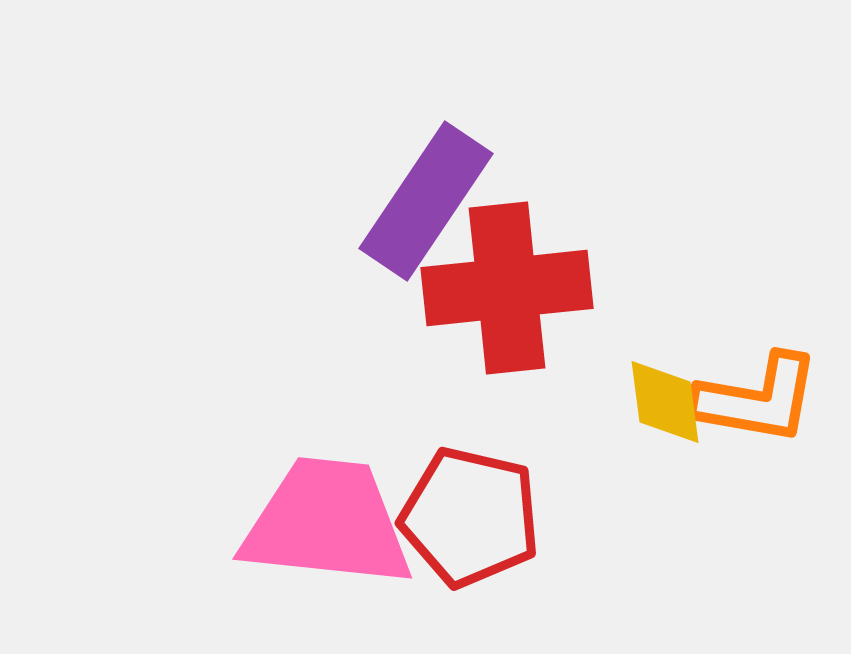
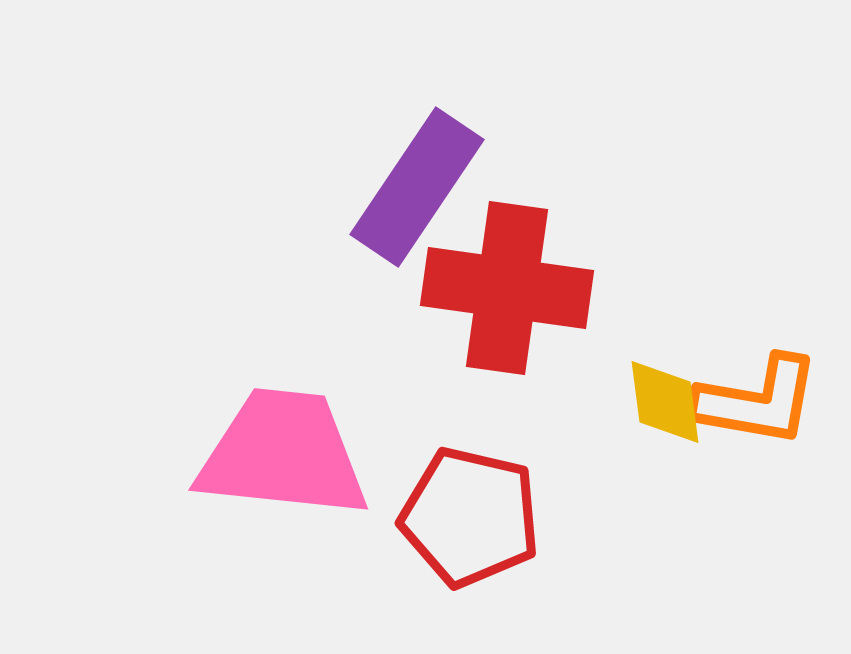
purple rectangle: moved 9 px left, 14 px up
red cross: rotated 14 degrees clockwise
orange L-shape: moved 2 px down
pink trapezoid: moved 44 px left, 69 px up
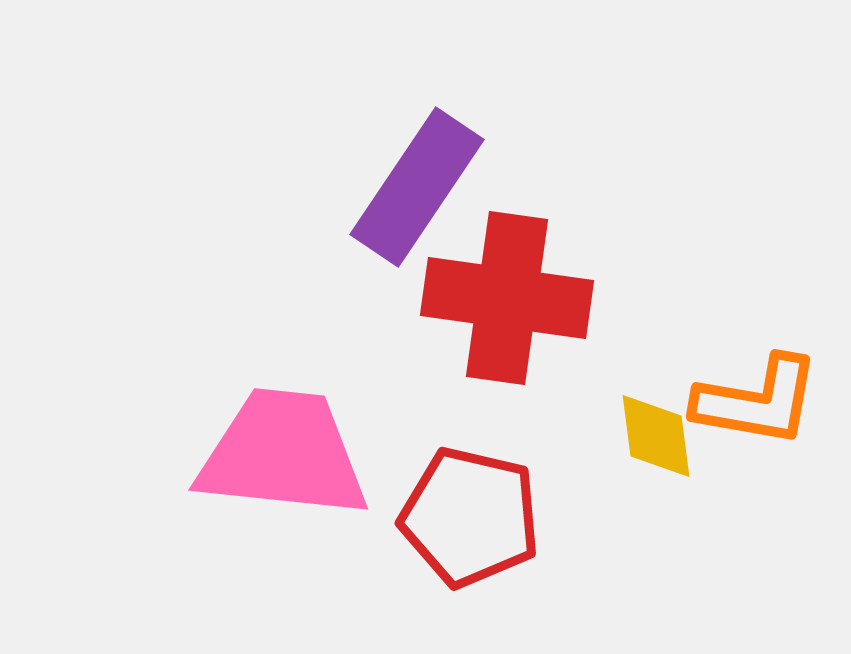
red cross: moved 10 px down
yellow diamond: moved 9 px left, 34 px down
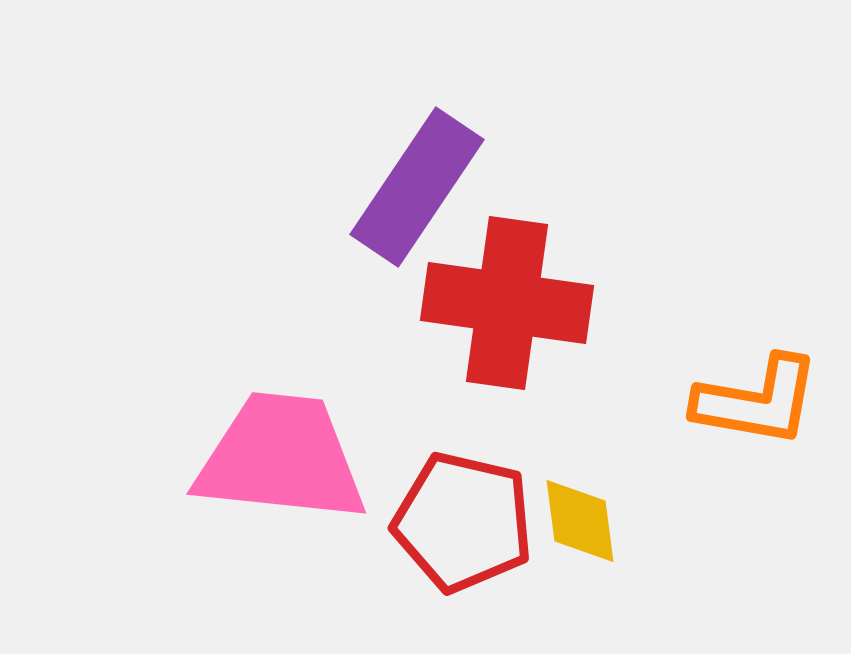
red cross: moved 5 px down
yellow diamond: moved 76 px left, 85 px down
pink trapezoid: moved 2 px left, 4 px down
red pentagon: moved 7 px left, 5 px down
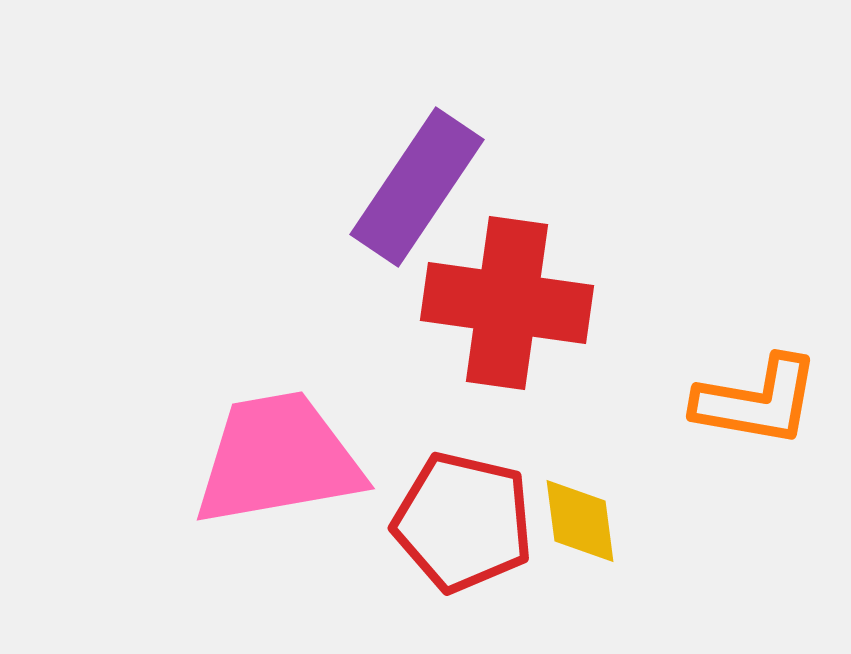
pink trapezoid: moved 3 px left, 1 px down; rotated 16 degrees counterclockwise
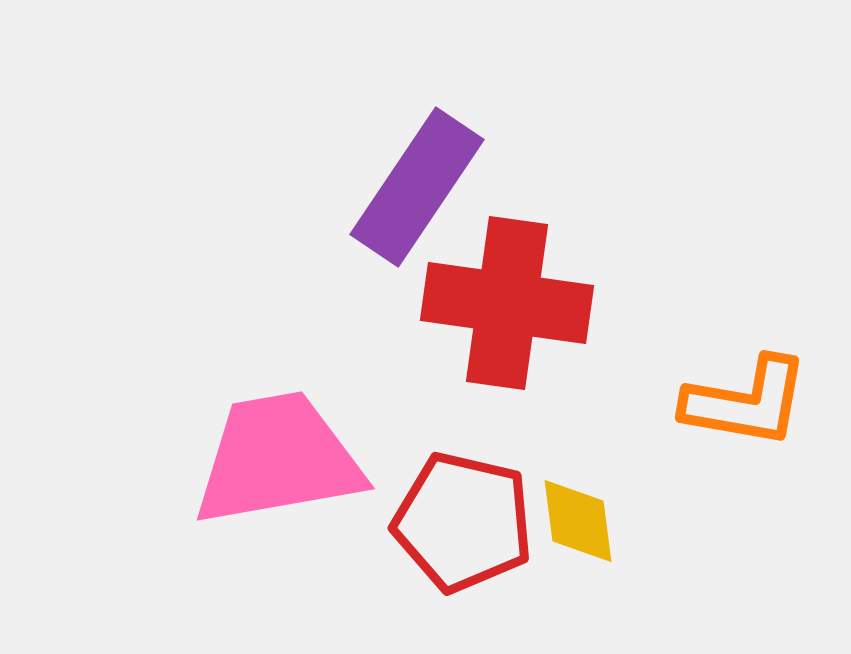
orange L-shape: moved 11 px left, 1 px down
yellow diamond: moved 2 px left
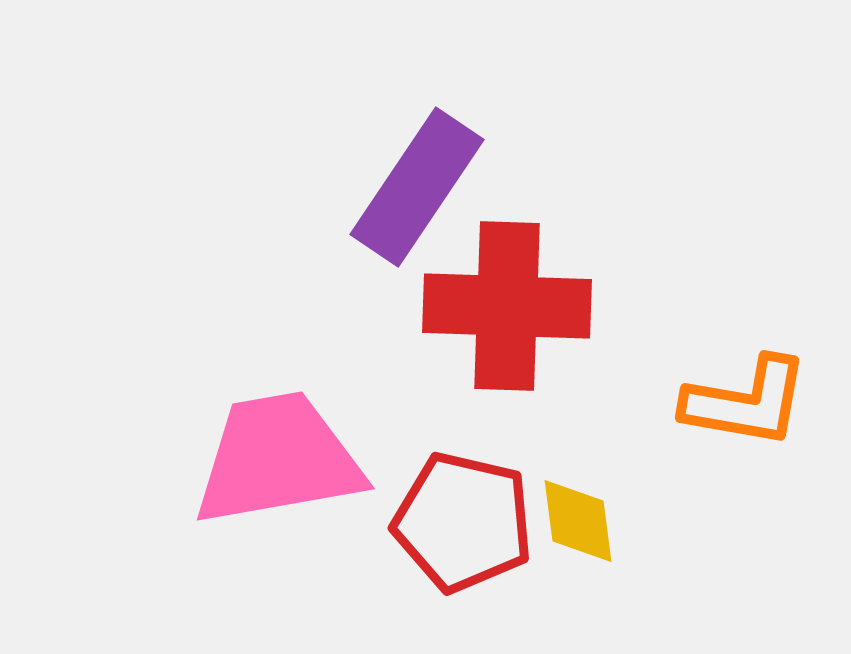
red cross: moved 3 px down; rotated 6 degrees counterclockwise
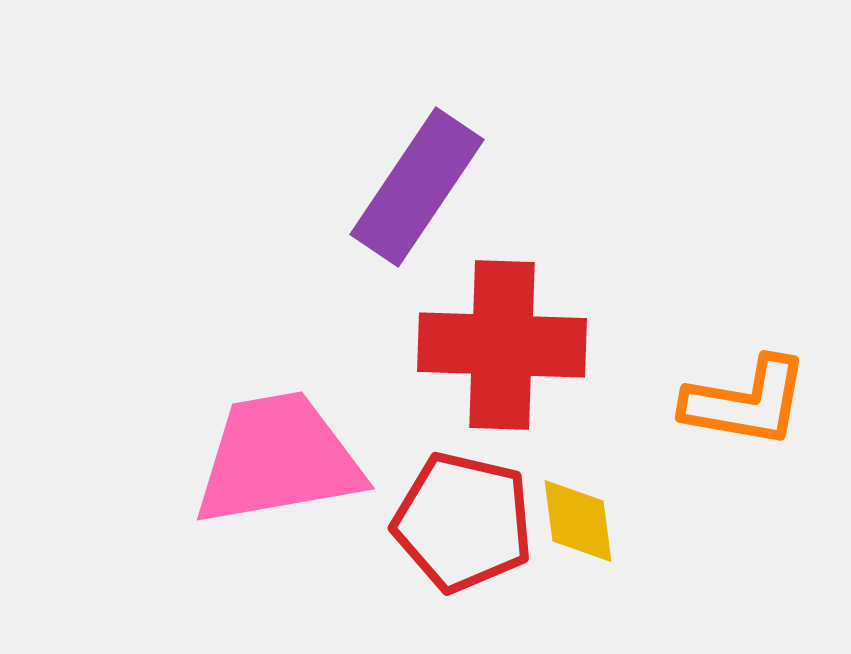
red cross: moved 5 px left, 39 px down
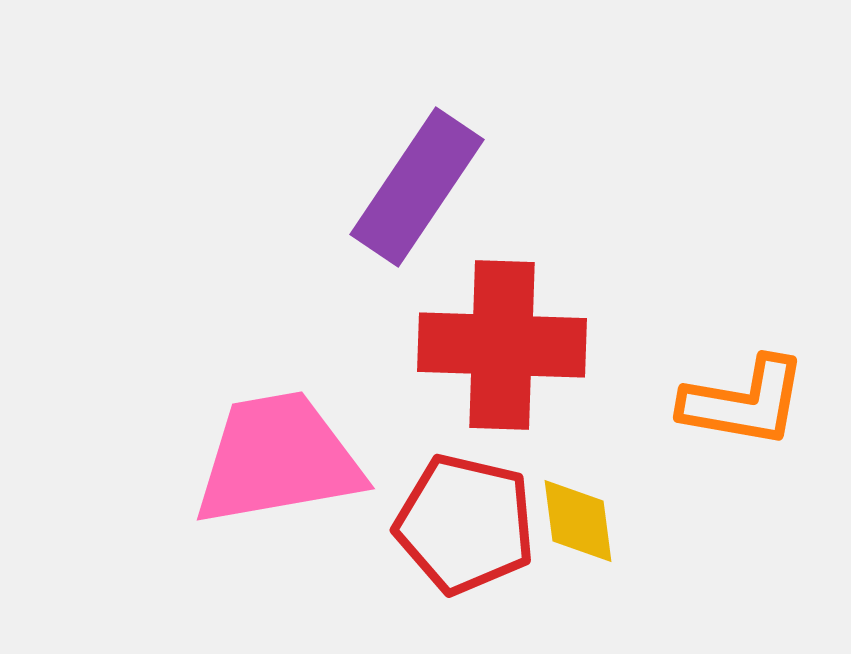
orange L-shape: moved 2 px left
red pentagon: moved 2 px right, 2 px down
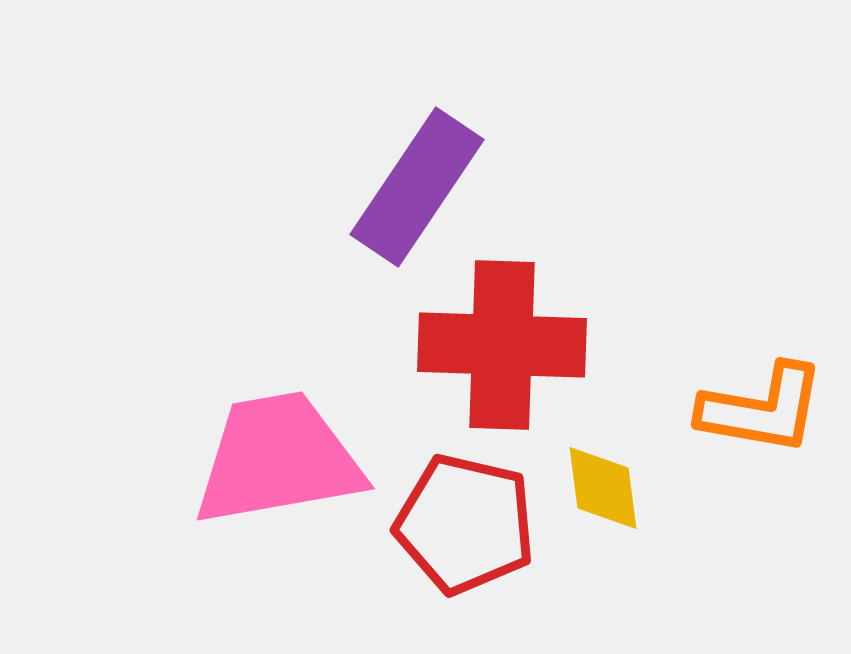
orange L-shape: moved 18 px right, 7 px down
yellow diamond: moved 25 px right, 33 px up
